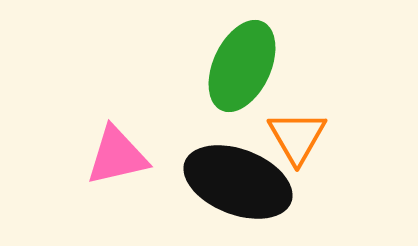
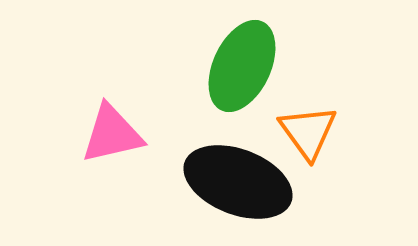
orange triangle: moved 11 px right, 5 px up; rotated 6 degrees counterclockwise
pink triangle: moved 5 px left, 22 px up
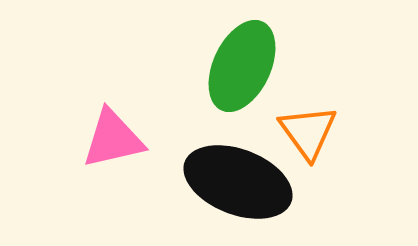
pink triangle: moved 1 px right, 5 px down
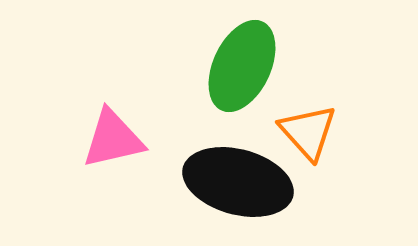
orange triangle: rotated 6 degrees counterclockwise
black ellipse: rotated 6 degrees counterclockwise
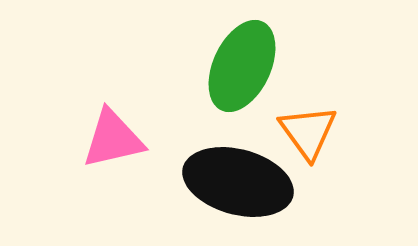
orange triangle: rotated 6 degrees clockwise
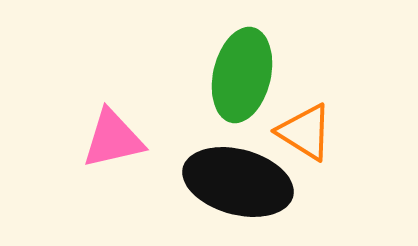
green ellipse: moved 9 px down; rotated 12 degrees counterclockwise
orange triangle: moved 3 px left; rotated 22 degrees counterclockwise
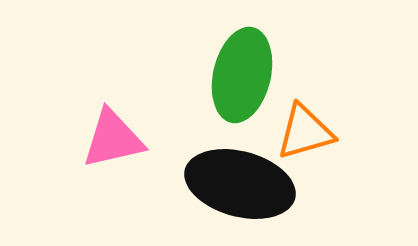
orange triangle: rotated 48 degrees counterclockwise
black ellipse: moved 2 px right, 2 px down
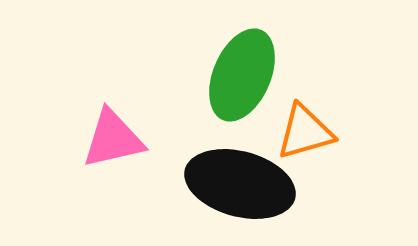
green ellipse: rotated 10 degrees clockwise
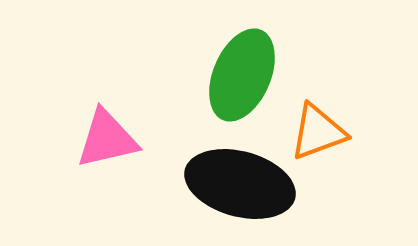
orange triangle: moved 13 px right; rotated 4 degrees counterclockwise
pink triangle: moved 6 px left
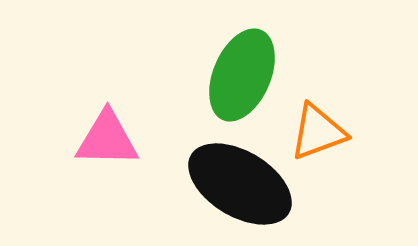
pink triangle: rotated 14 degrees clockwise
black ellipse: rotated 16 degrees clockwise
